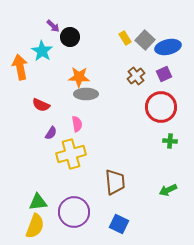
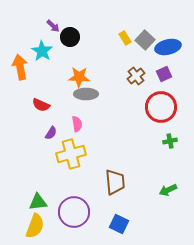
green cross: rotated 16 degrees counterclockwise
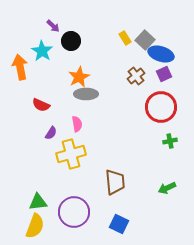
black circle: moved 1 px right, 4 px down
blue ellipse: moved 7 px left, 7 px down; rotated 30 degrees clockwise
orange star: rotated 30 degrees counterclockwise
green arrow: moved 1 px left, 2 px up
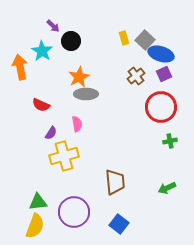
yellow rectangle: moved 1 px left; rotated 16 degrees clockwise
yellow cross: moved 7 px left, 2 px down
blue square: rotated 12 degrees clockwise
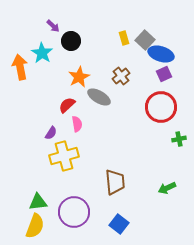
cyan star: moved 2 px down
brown cross: moved 15 px left
gray ellipse: moved 13 px right, 3 px down; rotated 30 degrees clockwise
red semicircle: moved 26 px right; rotated 114 degrees clockwise
green cross: moved 9 px right, 2 px up
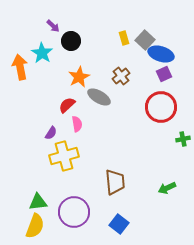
green cross: moved 4 px right
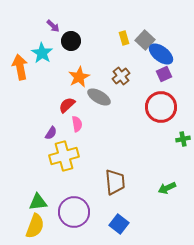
blue ellipse: rotated 20 degrees clockwise
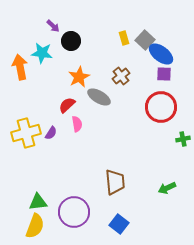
cyan star: rotated 25 degrees counterclockwise
purple square: rotated 28 degrees clockwise
yellow cross: moved 38 px left, 23 px up
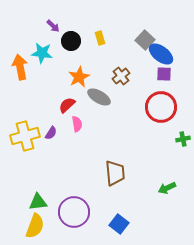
yellow rectangle: moved 24 px left
yellow cross: moved 1 px left, 3 px down
brown trapezoid: moved 9 px up
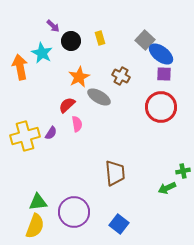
cyan star: rotated 20 degrees clockwise
brown cross: rotated 24 degrees counterclockwise
green cross: moved 32 px down
